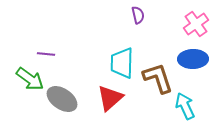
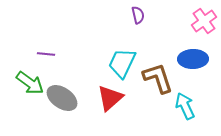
pink cross: moved 8 px right, 3 px up
cyan trapezoid: rotated 24 degrees clockwise
green arrow: moved 4 px down
gray ellipse: moved 1 px up
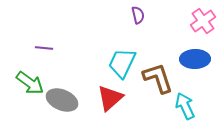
pink cross: moved 1 px left
purple line: moved 2 px left, 6 px up
blue ellipse: moved 2 px right
gray ellipse: moved 2 px down; rotated 12 degrees counterclockwise
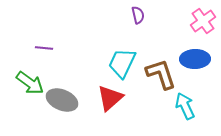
brown L-shape: moved 3 px right, 4 px up
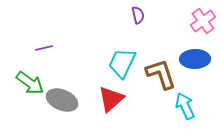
purple line: rotated 18 degrees counterclockwise
red triangle: moved 1 px right, 1 px down
